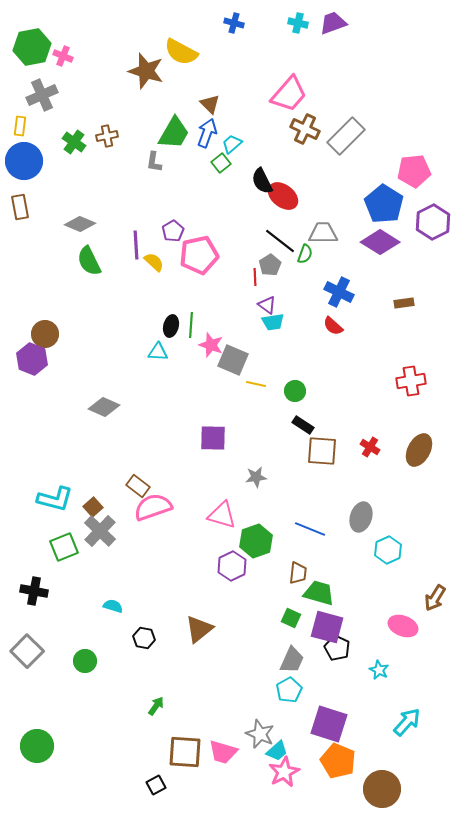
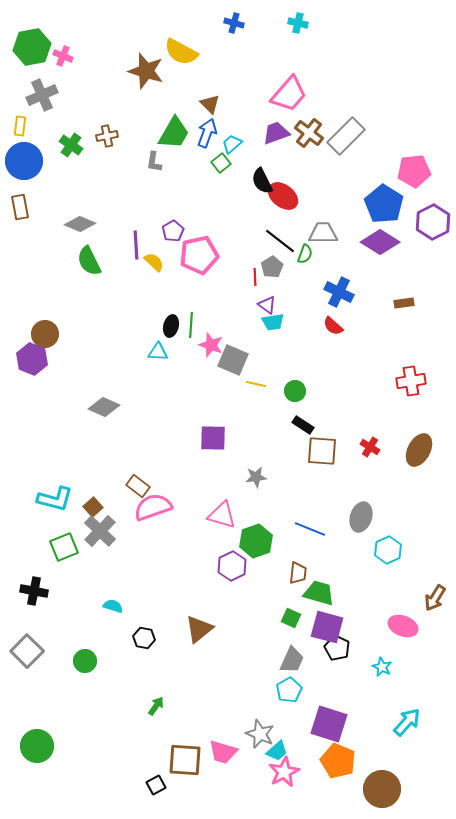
purple trapezoid at (333, 23): moved 57 px left, 110 px down
brown cross at (305, 129): moved 4 px right, 4 px down; rotated 12 degrees clockwise
green cross at (74, 142): moved 3 px left, 3 px down
gray pentagon at (270, 265): moved 2 px right, 2 px down
cyan star at (379, 670): moved 3 px right, 3 px up
brown square at (185, 752): moved 8 px down
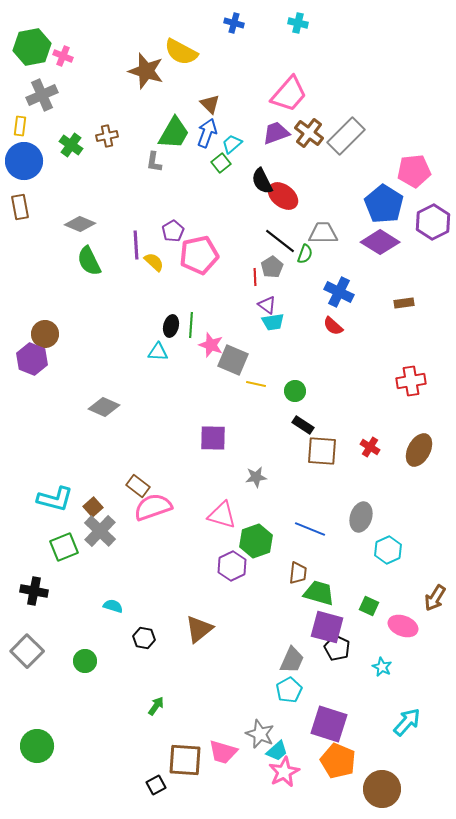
green square at (291, 618): moved 78 px right, 12 px up
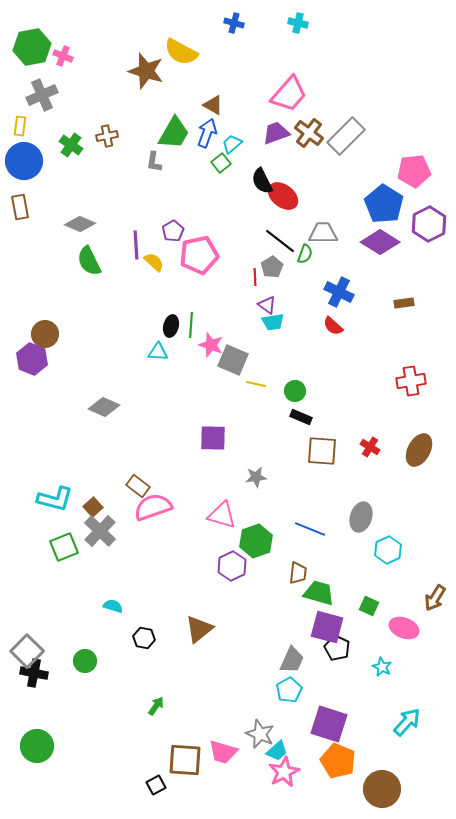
brown triangle at (210, 104): moved 3 px right, 1 px down; rotated 15 degrees counterclockwise
purple hexagon at (433, 222): moved 4 px left, 2 px down
black rectangle at (303, 425): moved 2 px left, 8 px up; rotated 10 degrees counterclockwise
black cross at (34, 591): moved 82 px down
pink ellipse at (403, 626): moved 1 px right, 2 px down
